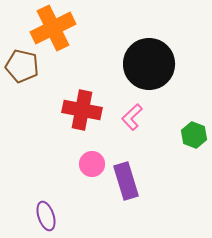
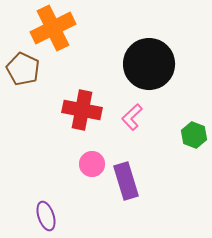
brown pentagon: moved 1 px right, 3 px down; rotated 12 degrees clockwise
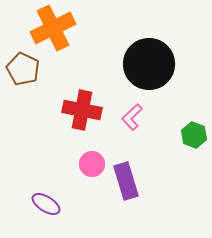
purple ellipse: moved 12 px up; rotated 40 degrees counterclockwise
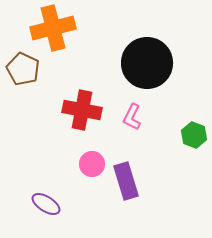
orange cross: rotated 12 degrees clockwise
black circle: moved 2 px left, 1 px up
pink L-shape: rotated 20 degrees counterclockwise
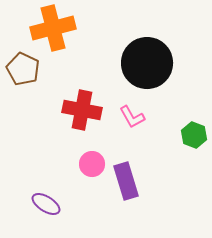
pink L-shape: rotated 56 degrees counterclockwise
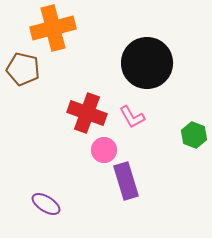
brown pentagon: rotated 12 degrees counterclockwise
red cross: moved 5 px right, 3 px down; rotated 9 degrees clockwise
pink circle: moved 12 px right, 14 px up
